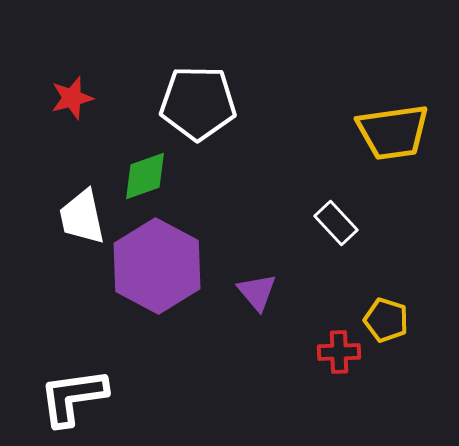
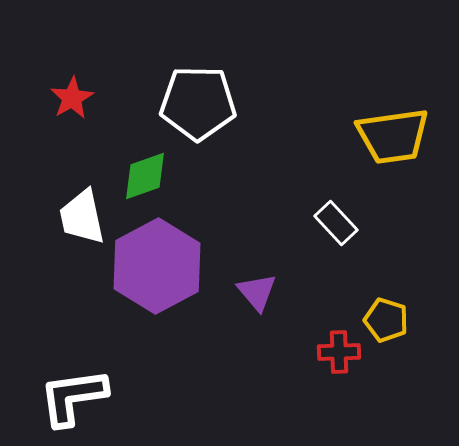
red star: rotated 15 degrees counterclockwise
yellow trapezoid: moved 4 px down
purple hexagon: rotated 4 degrees clockwise
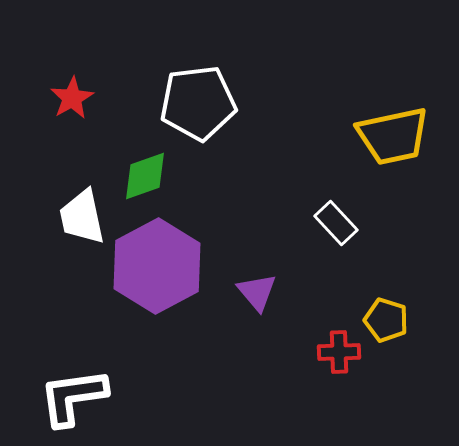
white pentagon: rotated 8 degrees counterclockwise
yellow trapezoid: rotated 4 degrees counterclockwise
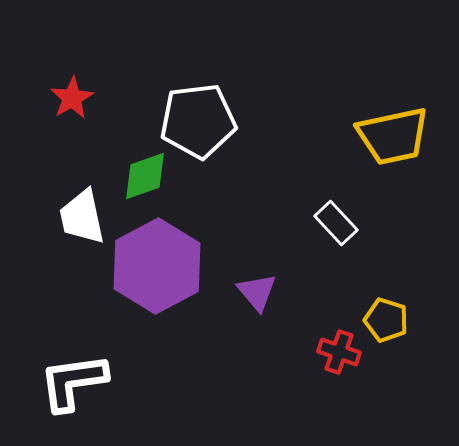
white pentagon: moved 18 px down
red cross: rotated 21 degrees clockwise
white L-shape: moved 15 px up
